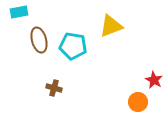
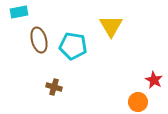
yellow triangle: rotated 40 degrees counterclockwise
brown cross: moved 1 px up
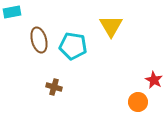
cyan rectangle: moved 7 px left
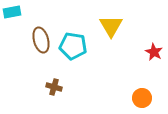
brown ellipse: moved 2 px right
red star: moved 28 px up
orange circle: moved 4 px right, 4 px up
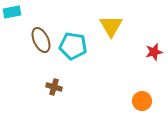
brown ellipse: rotated 10 degrees counterclockwise
red star: rotated 30 degrees clockwise
orange circle: moved 3 px down
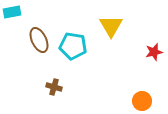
brown ellipse: moved 2 px left
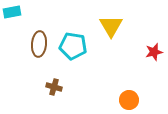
brown ellipse: moved 4 px down; rotated 30 degrees clockwise
orange circle: moved 13 px left, 1 px up
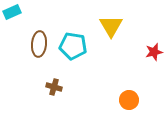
cyan rectangle: rotated 12 degrees counterclockwise
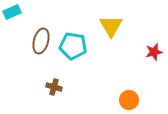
brown ellipse: moved 2 px right, 3 px up; rotated 10 degrees clockwise
